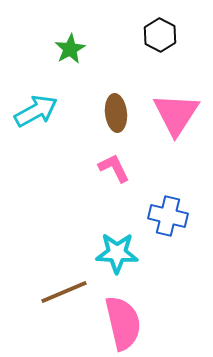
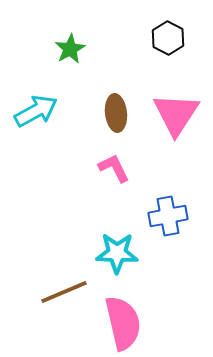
black hexagon: moved 8 px right, 3 px down
blue cross: rotated 24 degrees counterclockwise
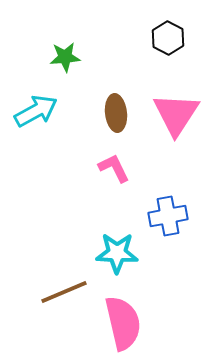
green star: moved 5 px left, 8 px down; rotated 24 degrees clockwise
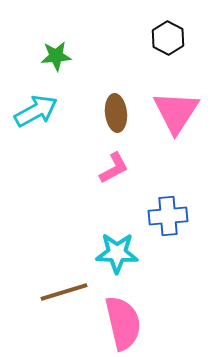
green star: moved 9 px left, 1 px up
pink triangle: moved 2 px up
pink L-shape: rotated 88 degrees clockwise
blue cross: rotated 6 degrees clockwise
brown line: rotated 6 degrees clockwise
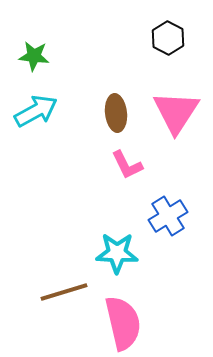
green star: moved 22 px left; rotated 12 degrees clockwise
pink L-shape: moved 13 px right, 3 px up; rotated 92 degrees clockwise
blue cross: rotated 27 degrees counterclockwise
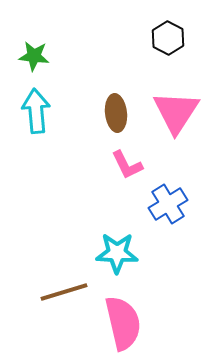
cyan arrow: rotated 66 degrees counterclockwise
blue cross: moved 12 px up
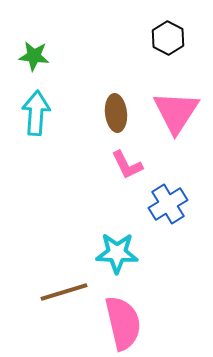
cyan arrow: moved 2 px down; rotated 9 degrees clockwise
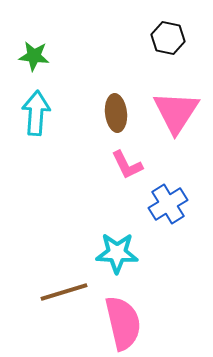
black hexagon: rotated 16 degrees counterclockwise
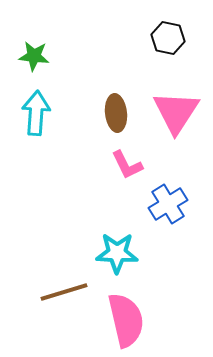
pink semicircle: moved 3 px right, 3 px up
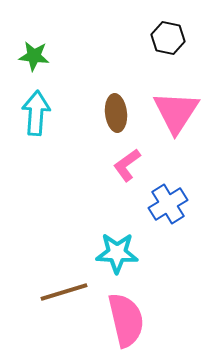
pink L-shape: rotated 80 degrees clockwise
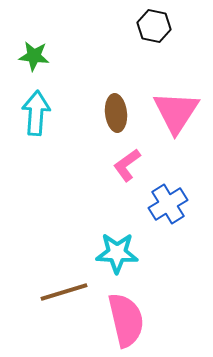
black hexagon: moved 14 px left, 12 px up
